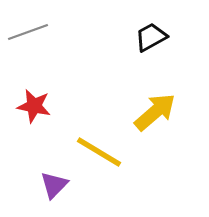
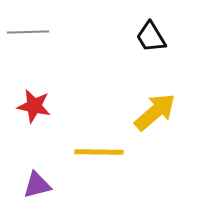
gray line: rotated 18 degrees clockwise
black trapezoid: rotated 92 degrees counterclockwise
yellow line: rotated 30 degrees counterclockwise
purple triangle: moved 17 px left; rotated 32 degrees clockwise
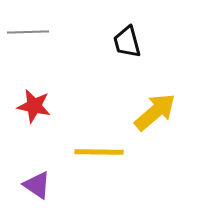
black trapezoid: moved 24 px left, 5 px down; rotated 16 degrees clockwise
purple triangle: rotated 48 degrees clockwise
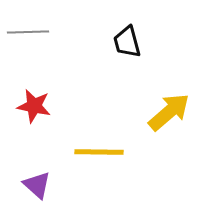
yellow arrow: moved 14 px right
purple triangle: rotated 8 degrees clockwise
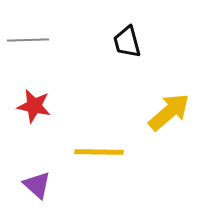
gray line: moved 8 px down
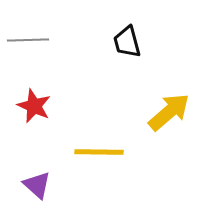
red star: rotated 12 degrees clockwise
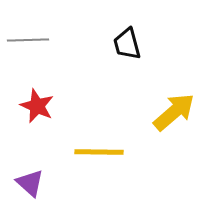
black trapezoid: moved 2 px down
red star: moved 3 px right
yellow arrow: moved 5 px right
purple triangle: moved 7 px left, 2 px up
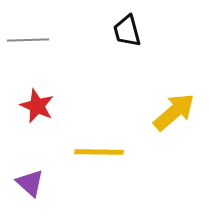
black trapezoid: moved 13 px up
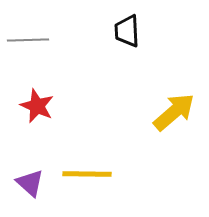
black trapezoid: rotated 12 degrees clockwise
yellow line: moved 12 px left, 22 px down
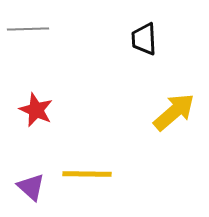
black trapezoid: moved 17 px right, 8 px down
gray line: moved 11 px up
red star: moved 1 px left, 4 px down
purple triangle: moved 1 px right, 4 px down
